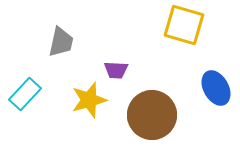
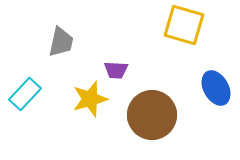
yellow star: moved 1 px right, 1 px up
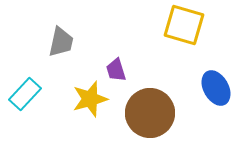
purple trapezoid: rotated 70 degrees clockwise
brown circle: moved 2 px left, 2 px up
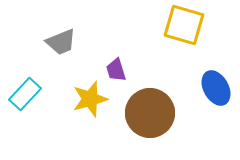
gray trapezoid: rotated 56 degrees clockwise
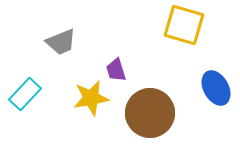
yellow star: moved 1 px right, 1 px up; rotated 6 degrees clockwise
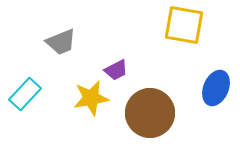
yellow square: rotated 6 degrees counterclockwise
purple trapezoid: rotated 100 degrees counterclockwise
blue ellipse: rotated 52 degrees clockwise
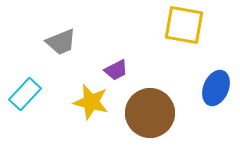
yellow star: moved 4 px down; rotated 24 degrees clockwise
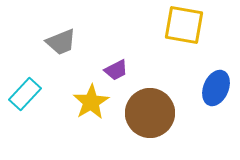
yellow star: rotated 27 degrees clockwise
